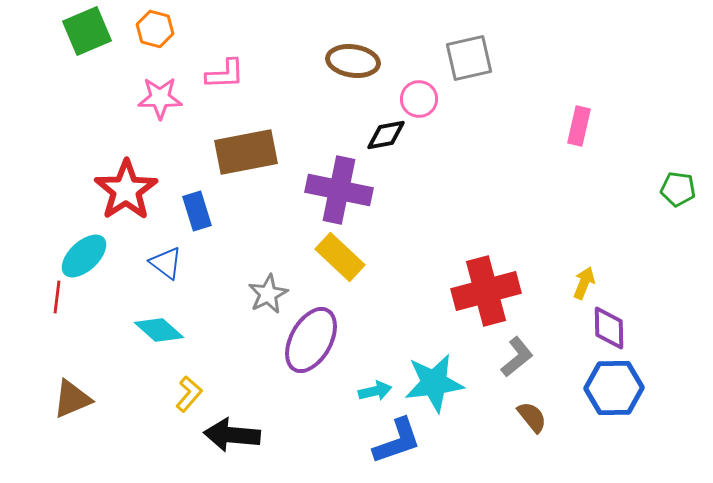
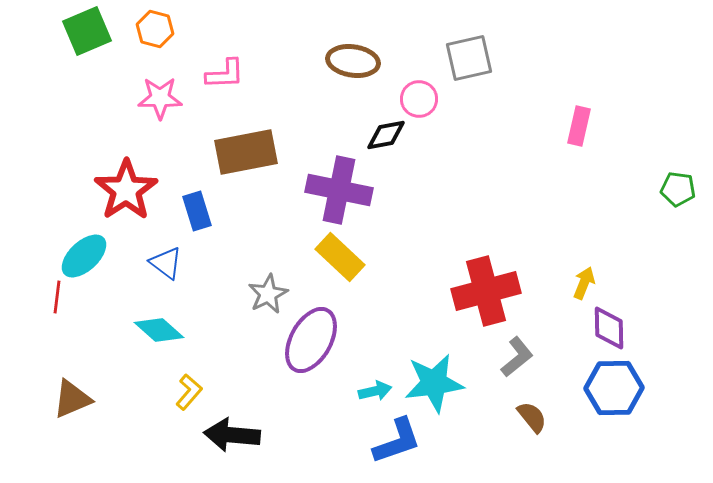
yellow L-shape: moved 2 px up
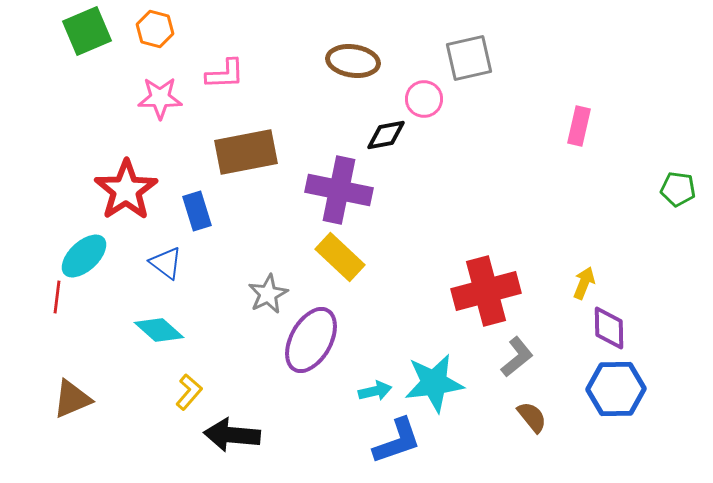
pink circle: moved 5 px right
blue hexagon: moved 2 px right, 1 px down
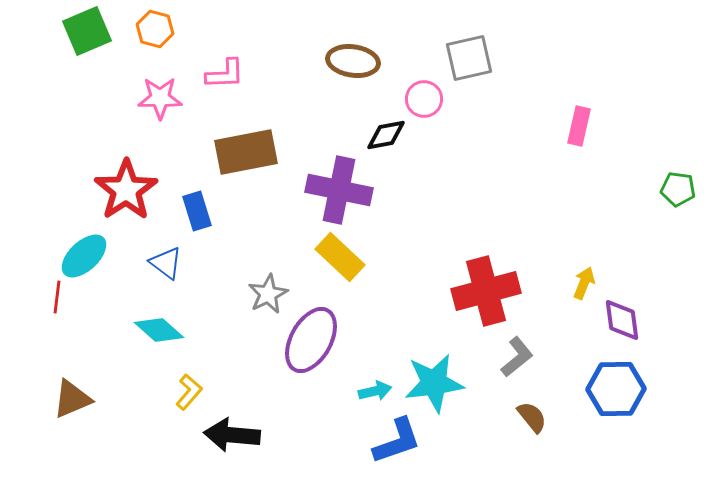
purple diamond: moved 13 px right, 8 px up; rotated 6 degrees counterclockwise
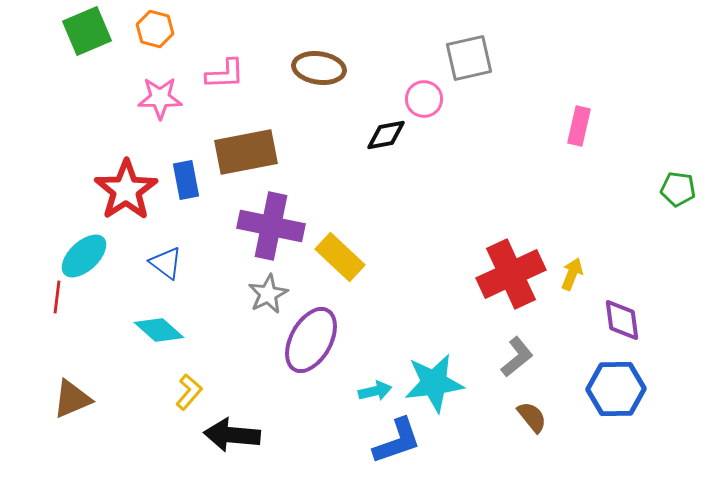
brown ellipse: moved 34 px left, 7 px down
purple cross: moved 68 px left, 36 px down
blue rectangle: moved 11 px left, 31 px up; rotated 6 degrees clockwise
yellow arrow: moved 12 px left, 9 px up
red cross: moved 25 px right, 17 px up; rotated 10 degrees counterclockwise
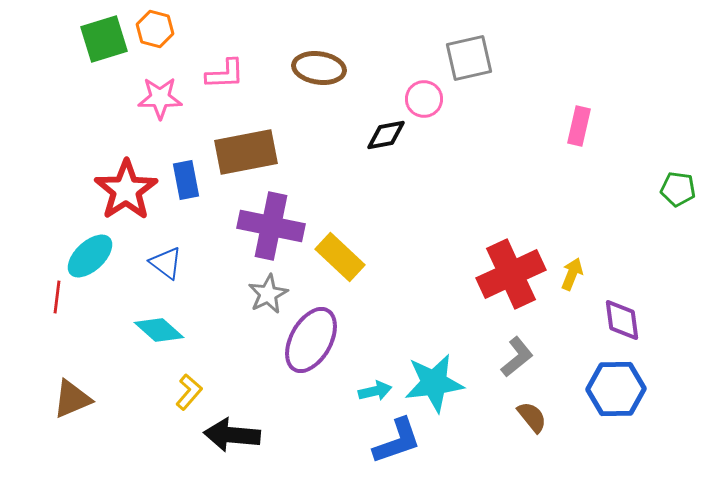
green square: moved 17 px right, 8 px down; rotated 6 degrees clockwise
cyan ellipse: moved 6 px right
